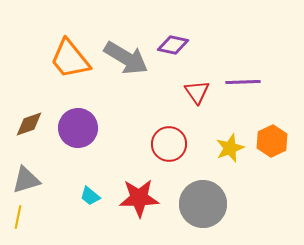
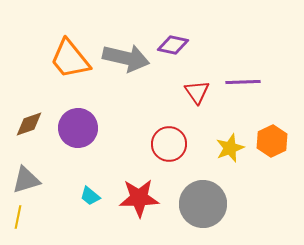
gray arrow: rotated 18 degrees counterclockwise
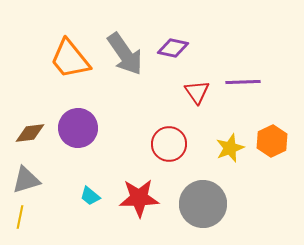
purple diamond: moved 3 px down
gray arrow: moved 1 px left, 4 px up; rotated 42 degrees clockwise
brown diamond: moved 1 px right, 9 px down; rotated 12 degrees clockwise
yellow line: moved 2 px right
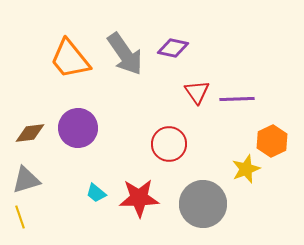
purple line: moved 6 px left, 17 px down
yellow star: moved 16 px right, 21 px down
cyan trapezoid: moved 6 px right, 3 px up
yellow line: rotated 30 degrees counterclockwise
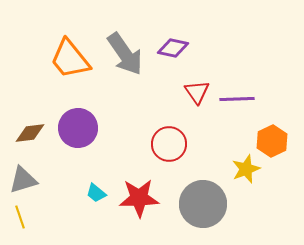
gray triangle: moved 3 px left
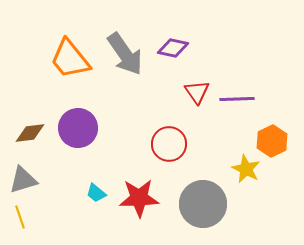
yellow star: rotated 24 degrees counterclockwise
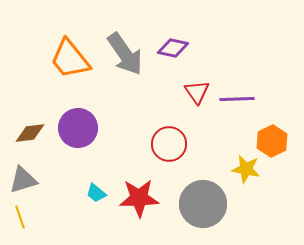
yellow star: rotated 16 degrees counterclockwise
